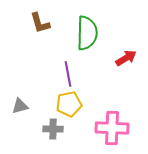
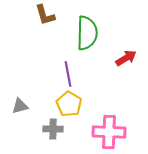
brown L-shape: moved 5 px right, 8 px up
yellow pentagon: rotated 30 degrees counterclockwise
pink cross: moved 3 px left, 4 px down
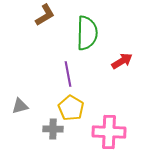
brown L-shape: rotated 105 degrees counterclockwise
red arrow: moved 4 px left, 3 px down
yellow pentagon: moved 2 px right, 4 px down
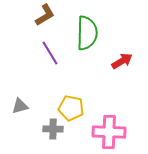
purple line: moved 18 px left, 21 px up; rotated 20 degrees counterclockwise
yellow pentagon: rotated 20 degrees counterclockwise
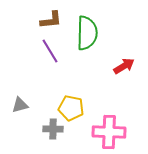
brown L-shape: moved 6 px right, 5 px down; rotated 25 degrees clockwise
purple line: moved 2 px up
red arrow: moved 2 px right, 5 px down
gray triangle: moved 1 px up
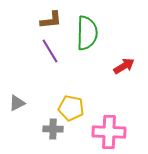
gray triangle: moved 3 px left, 2 px up; rotated 12 degrees counterclockwise
